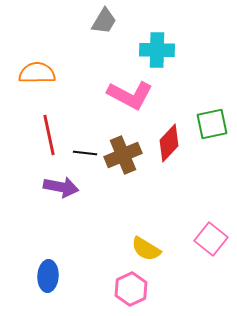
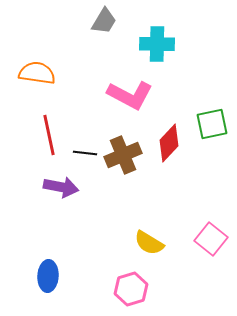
cyan cross: moved 6 px up
orange semicircle: rotated 9 degrees clockwise
yellow semicircle: moved 3 px right, 6 px up
pink hexagon: rotated 8 degrees clockwise
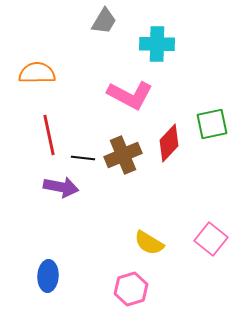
orange semicircle: rotated 9 degrees counterclockwise
black line: moved 2 px left, 5 px down
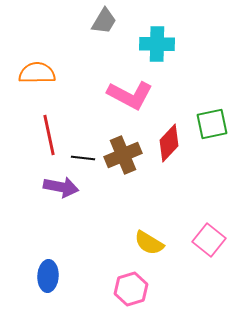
pink square: moved 2 px left, 1 px down
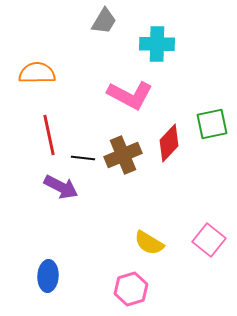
purple arrow: rotated 16 degrees clockwise
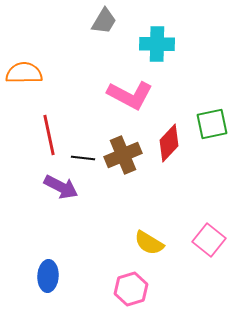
orange semicircle: moved 13 px left
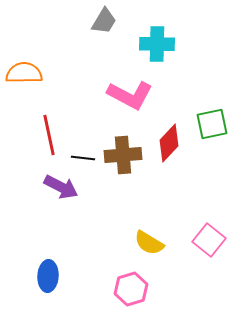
brown cross: rotated 18 degrees clockwise
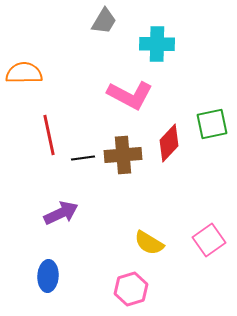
black line: rotated 15 degrees counterclockwise
purple arrow: moved 26 px down; rotated 52 degrees counterclockwise
pink square: rotated 16 degrees clockwise
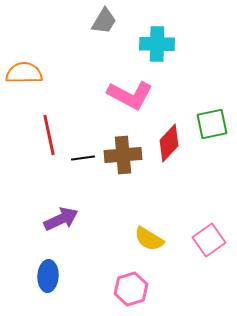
purple arrow: moved 6 px down
yellow semicircle: moved 4 px up
